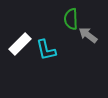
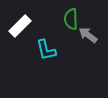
white rectangle: moved 18 px up
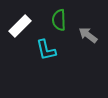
green semicircle: moved 12 px left, 1 px down
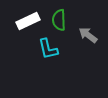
white rectangle: moved 8 px right, 5 px up; rotated 20 degrees clockwise
cyan L-shape: moved 2 px right, 1 px up
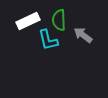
gray arrow: moved 5 px left
cyan L-shape: moved 9 px up
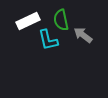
green semicircle: moved 2 px right; rotated 10 degrees counterclockwise
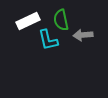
gray arrow: rotated 42 degrees counterclockwise
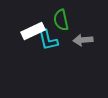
white rectangle: moved 5 px right, 10 px down
gray arrow: moved 5 px down
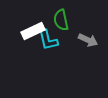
gray arrow: moved 5 px right; rotated 150 degrees counterclockwise
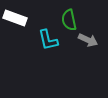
green semicircle: moved 8 px right
white rectangle: moved 18 px left, 13 px up; rotated 45 degrees clockwise
